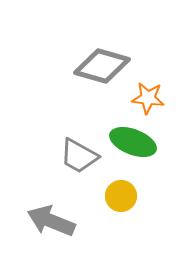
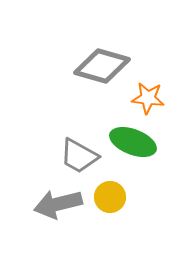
yellow circle: moved 11 px left, 1 px down
gray arrow: moved 7 px right, 17 px up; rotated 36 degrees counterclockwise
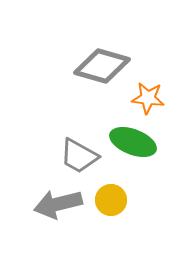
yellow circle: moved 1 px right, 3 px down
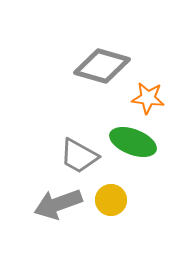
gray arrow: rotated 6 degrees counterclockwise
